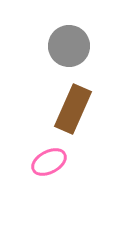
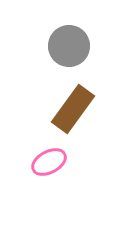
brown rectangle: rotated 12 degrees clockwise
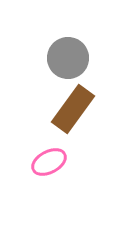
gray circle: moved 1 px left, 12 px down
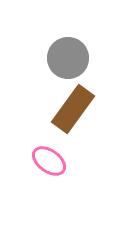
pink ellipse: moved 1 px up; rotated 64 degrees clockwise
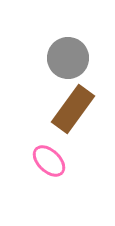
pink ellipse: rotated 8 degrees clockwise
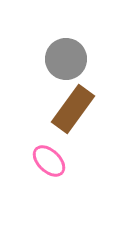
gray circle: moved 2 px left, 1 px down
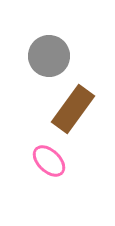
gray circle: moved 17 px left, 3 px up
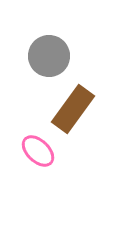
pink ellipse: moved 11 px left, 10 px up
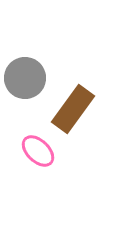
gray circle: moved 24 px left, 22 px down
